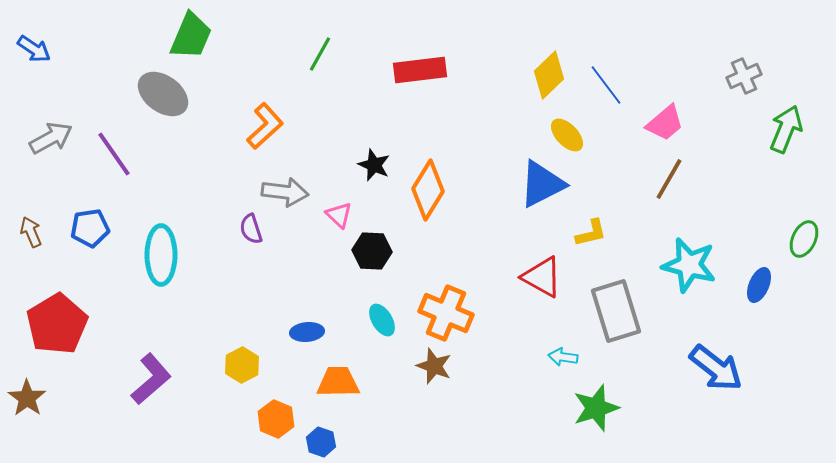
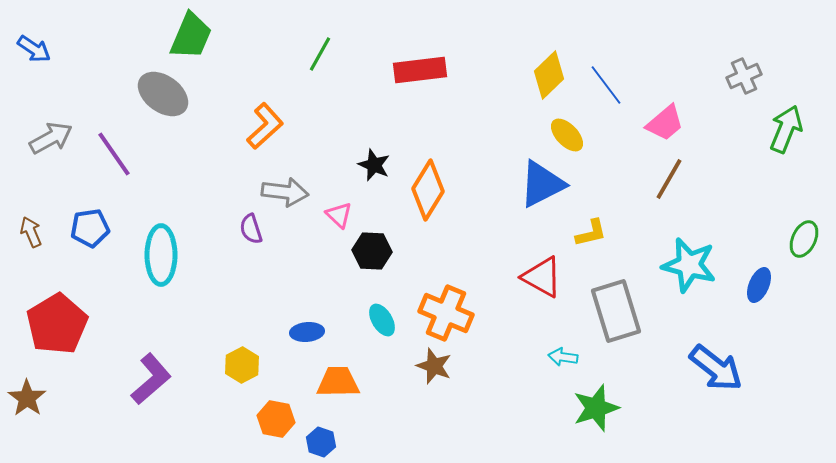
orange hexagon at (276, 419): rotated 12 degrees counterclockwise
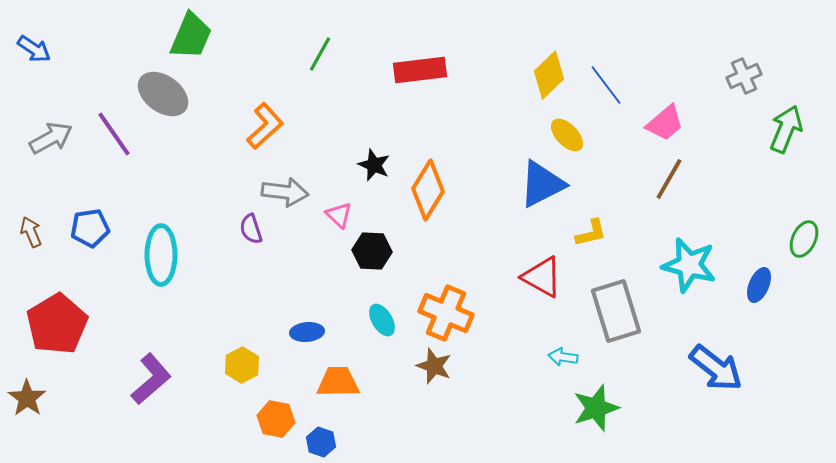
purple line at (114, 154): moved 20 px up
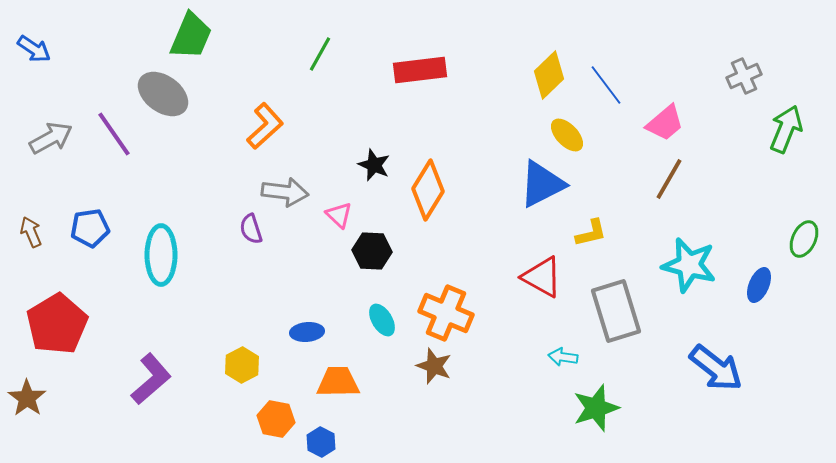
blue hexagon at (321, 442): rotated 8 degrees clockwise
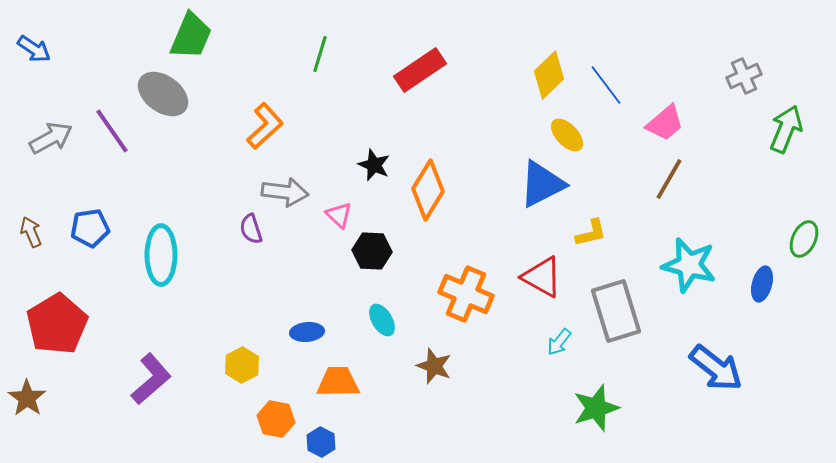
green line at (320, 54): rotated 12 degrees counterclockwise
red rectangle at (420, 70): rotated 27 degrees counterclockwise
purple line at (114, 134): moved 2 px left, 3 px up
blue ellipse at (759, 285): moved 3 px right, 1 px up; rotated 8 degrees counterclockwise
orange cross at (446, 313): moved 20 px right, 19 px up
cyan arrow at (563, 357): moved 4 px left, 15 px up; rotated 60 degrees counterclockwise
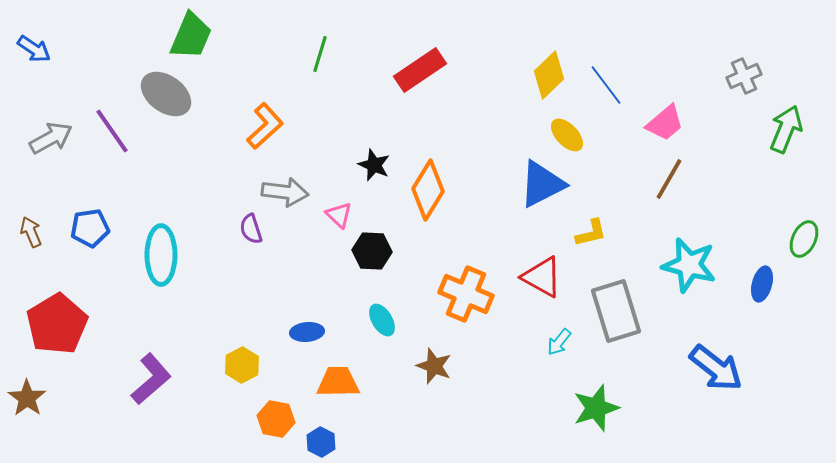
gray ellipse at (163, 94): moved 3 px right
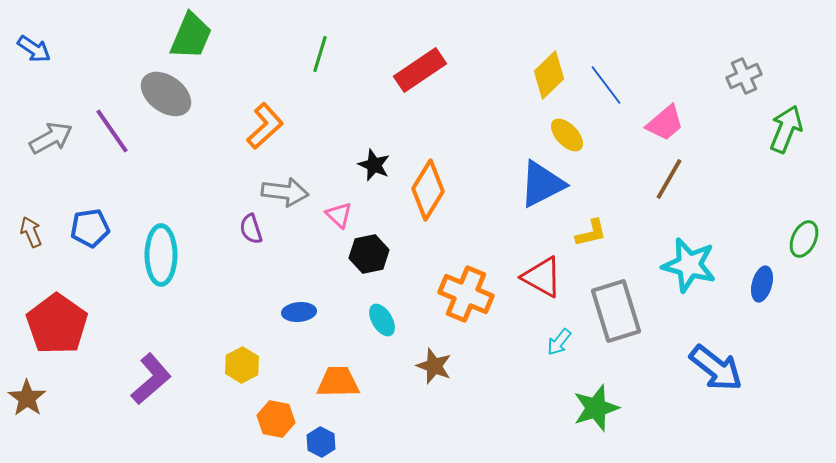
black hexagon at (372, 251): moved 3 px left, 3 px down; rotated 15 degrees counterclockwise
red pentagon at (57, 324): rotated 6 degrees counterclockwise
blue ellipse at (307, 332): moved 8 px left, 20 px up
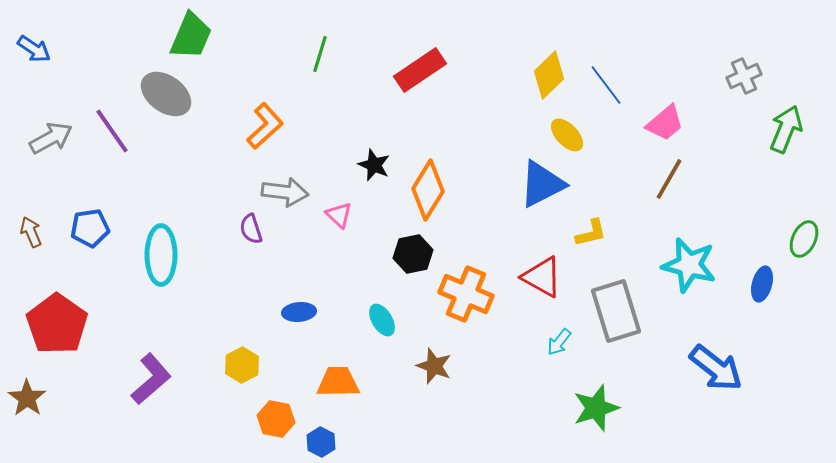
black hexagon at (369, 254): moved 44 px right
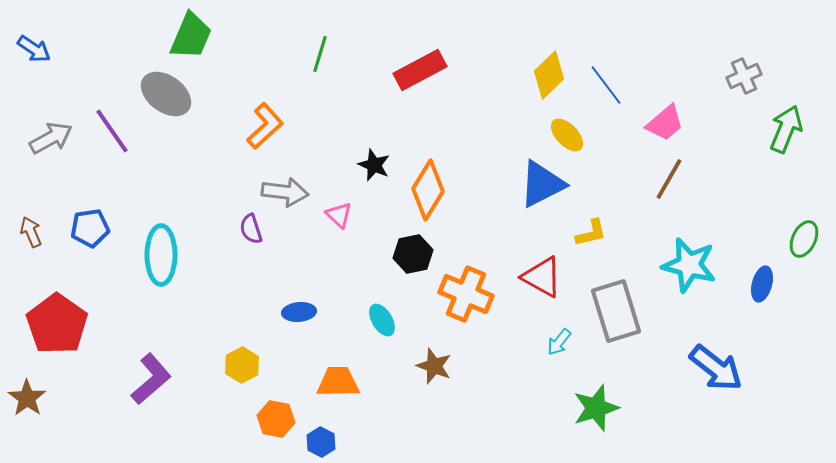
red rectangle at (420, 70): rotated 6 degrees clockwise
